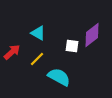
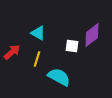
yellow line: rotated 28 degrees counterclockwise
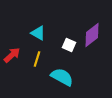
white square: moved 3 px left, 1 px up; rotated 16 degrees clockwise
red arrow: moved 3 px down
cyan semicircle: moved 3 px right
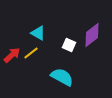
yellow line: moved 6 px left, 6 px up; rotated 35 degrees clockwise
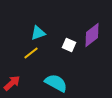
cyan triangle: rotated 49 degrees counterclockwise
red arrow: moved 28 px down
cyan semicircle: moved 6 px left, 6 px down
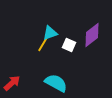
cyan triangle: moved 12 px right
yellow line: moved 12 px right, 9 px up; rotated 21 degrees counterclockwise
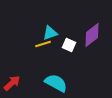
yellow line: rotated 42 degrees clockwise
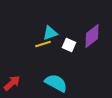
purple diamond: moved 1 px down
